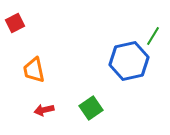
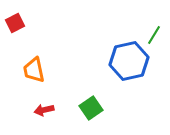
green line: moved 1 px right, 1 px up
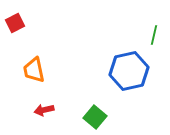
green line: rotated 18 degrees counterclockwise
blue hexagon: moved 10 px down
green square: moved 4 px right, 9 px down; rotated 15 degrees counterclockwise
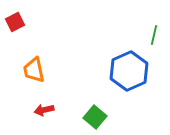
red square: moved 1 px up
blue hexagon: rotated 12 degrees counterclockwise
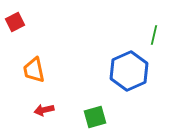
green square: rotated 35 degrees clockwise
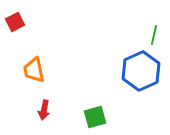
blue hexagon: moved 12 px right
red arrow: rotated 66 degrees counterclockwise
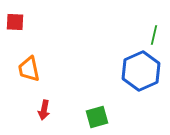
red square: rotated 30 degrees clockwise
orange trapezoid: moved 5 px left, 1 px up
green square: moved 2 px right
